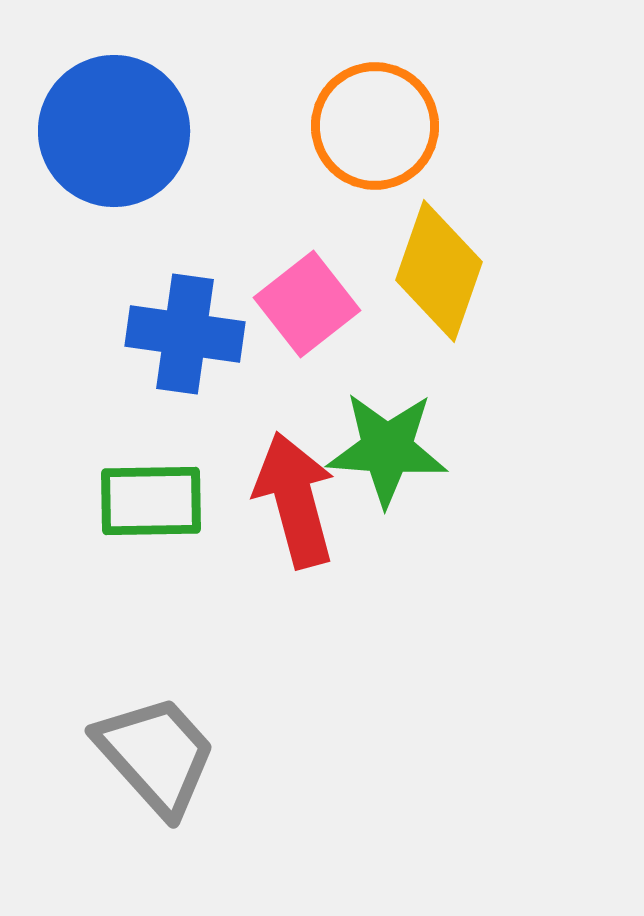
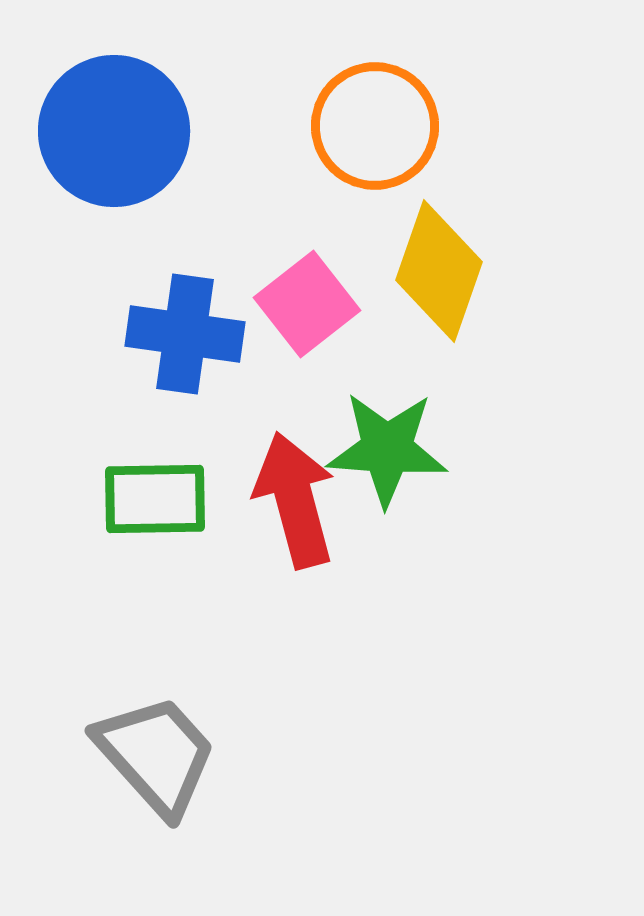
green rectangle: moved 4 px right, 2 px up
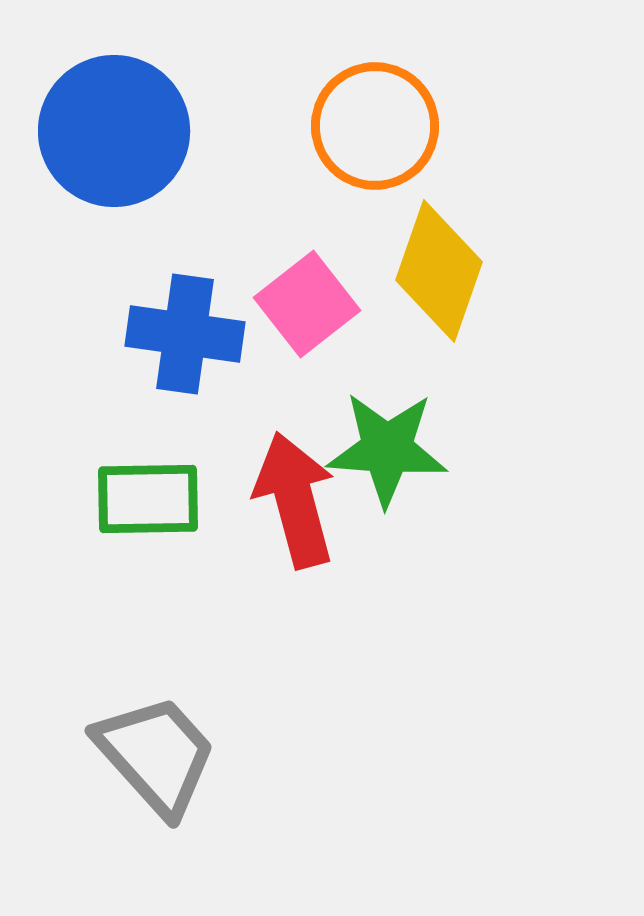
green rectangle: moved 7 px left
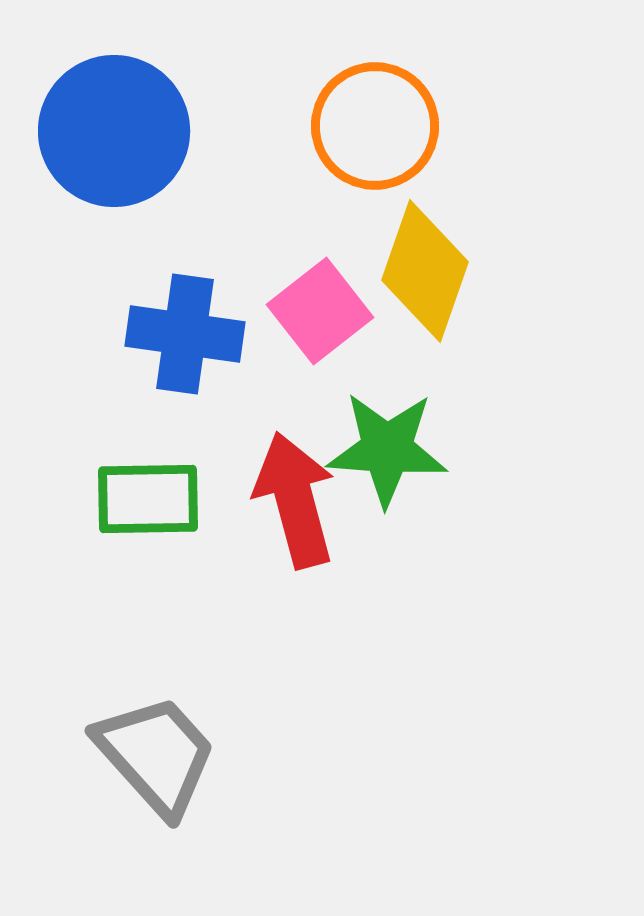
yellow diamond: moved 14 px left
pink square: moved 13 px right, 7 px down
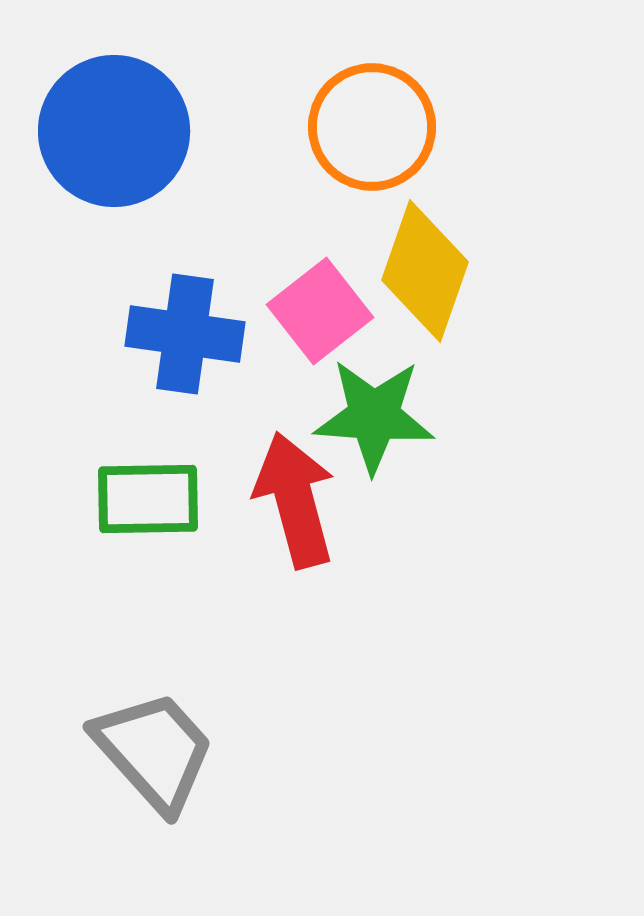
orange circle: moved 3 px left, 1 px down
green star: moved 13 px left, 33 px up
gray trapezoid: moved 2 px left, 4 px up
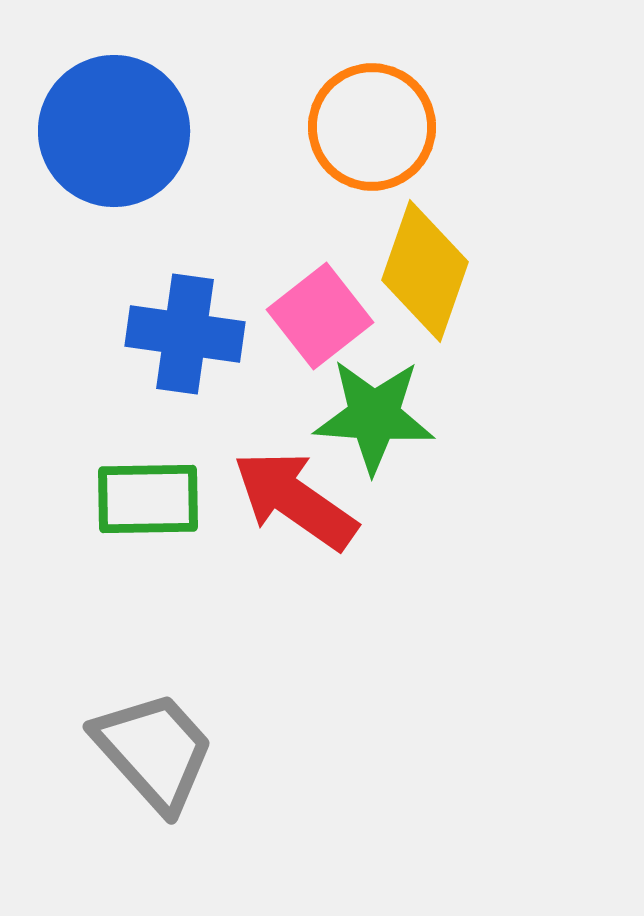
pink square: moved 5 px down
red arrow: rotated 40 degrees counterclockwise
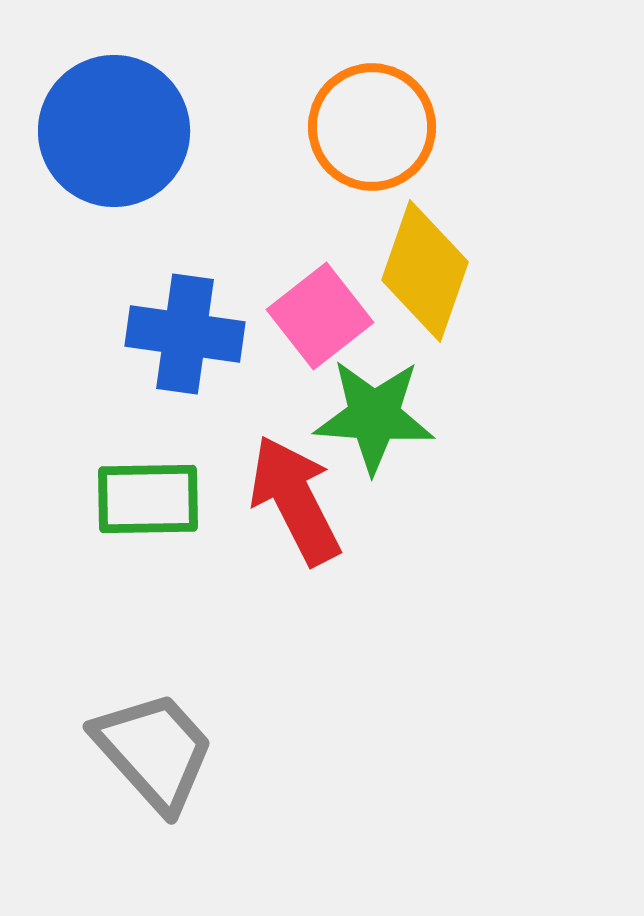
red arrow: rotated 28 degrees clockwise
